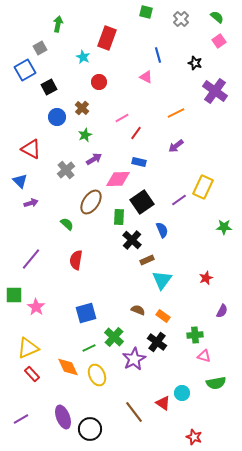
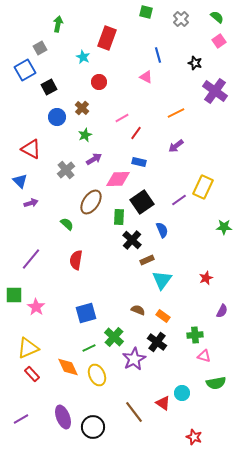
black circle at (90, 429): moved 3 px right, 2 px up
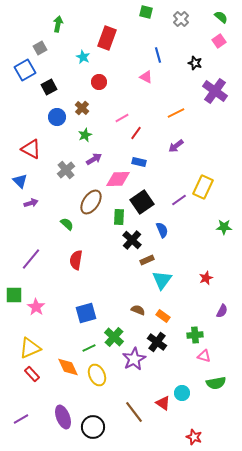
green semicircle at (217, 17): moved 4 px right
yellow triangle at (28, 348): moved 2 px right
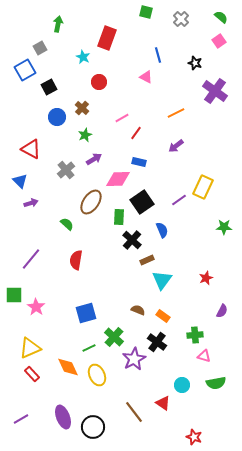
cyan circle at (182, 393): moved 8 px up
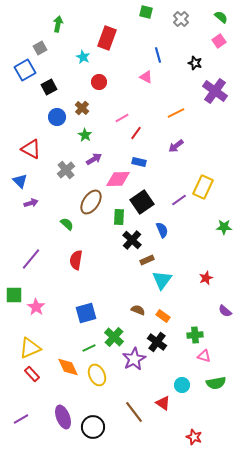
green star at (85, 135): rotated 16 degrees counterclockwise
purple semicircle at (222, 311): moved 3 px right; rotated 104 degrees clockwise
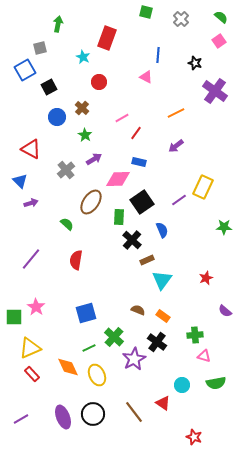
gray square at (40, 48): rotated 16 degrees clockwise
blue line at (158, 55): rotated 21 degrees clockwise
green square at (14, 295): moved 22 px down
black circle at (93, 427): moved 13 px up
